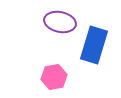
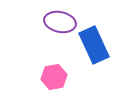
blue rectangle: rotated 42 degrees counterclockwise
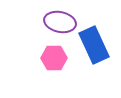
pink hexagon: moved 19 px up; rotated 10 degrees clockwise
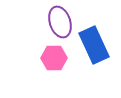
purple ellipse: rotated 60 degrees clockwise
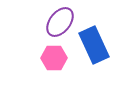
purple ellipse: rotated 56 degrees clockwise
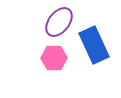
purple ellipse: moved 1 px left
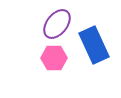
purple ellipse: moved 2 px left, 2 px down
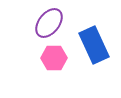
purple ellipse: moved 8 px left, 1 px up
